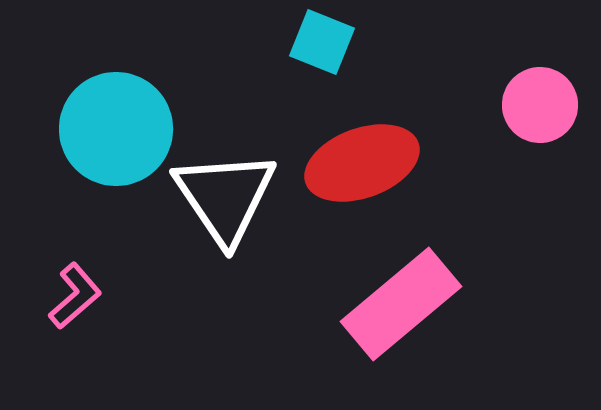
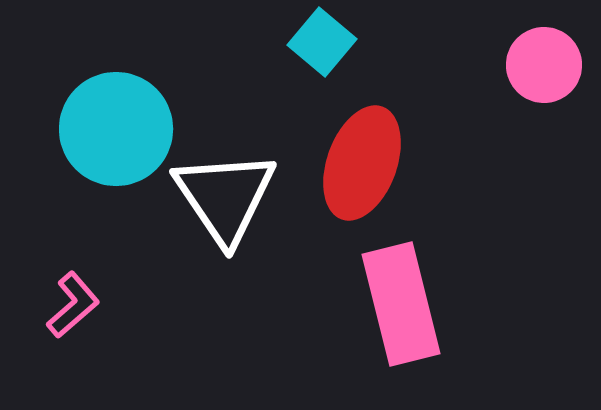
cyan square: rotated 18 degrees clockwise
pink circle: moved 4 px right, 40 px up
red ellipse: rotated 50 degrees counterclockwise
pink L-shape: moved 2 px left, 9 px down
pink rectangle: rotated 64 degrees counterclockwise
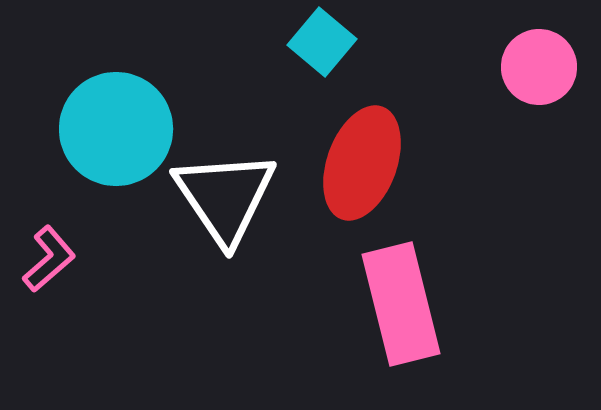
pink circle: moved 5 px left, 2 px down
pink L-shape: moved 24 px left, 46 px up
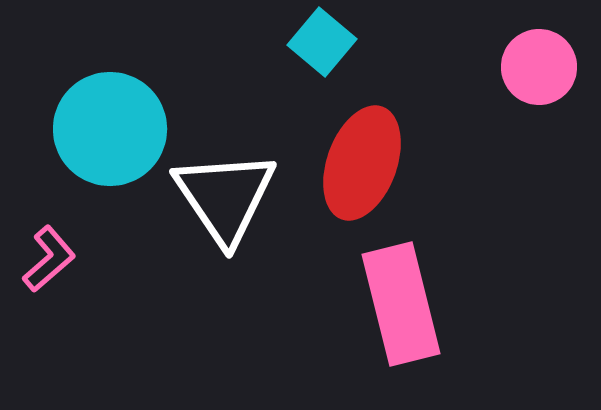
cyan circle: moved 6 px left
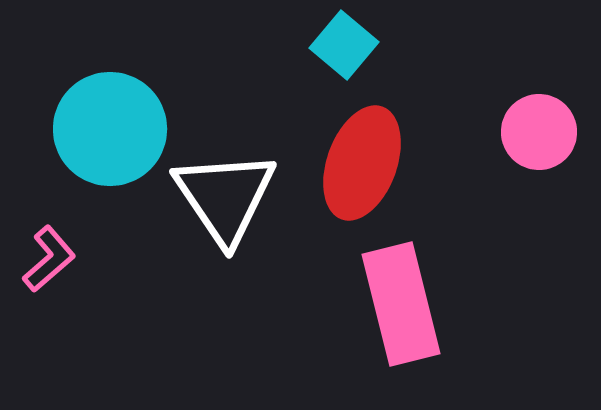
cyan square: moved 22 px right, 3 px down
pink circle: moved 65 px down
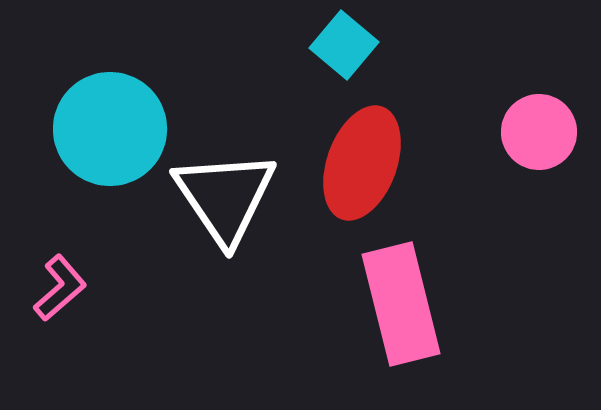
pink L-shape: moved 11 px right, 29 px down
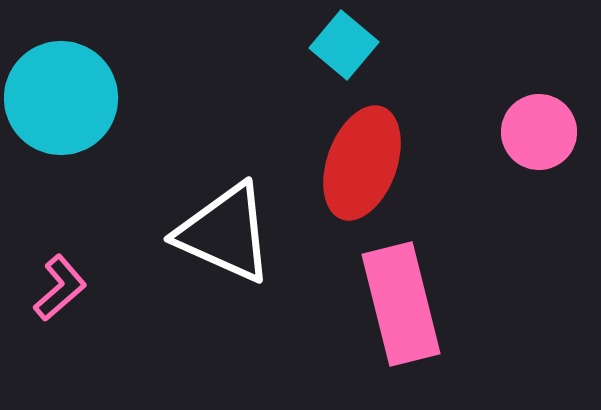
cyan circle: moved 49 px left, 31 px up
white triangle: moved 36 px down; rotated 32 degrees counterclockwise
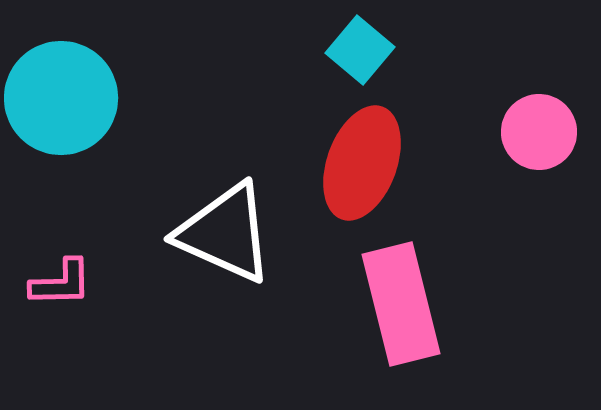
cyan square: moved 16 px right, 5 px down
pink L-shape: moved 1 px right, 5 px up; rotated 40 degrees clockwise
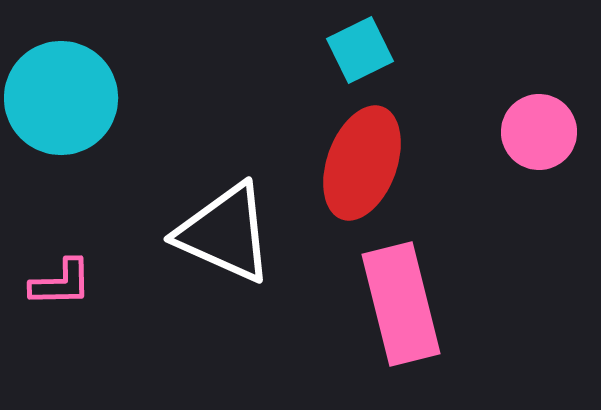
cyan square: rotated 24 degrees clockwise
